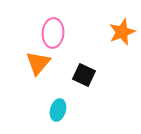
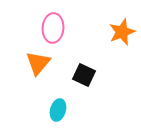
pink ellipse: moved 5 px up
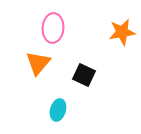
orange star: rotated 12 degrees clockwise
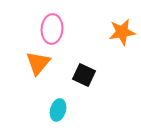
pink ellipse: moved 1 px left, 1 px down
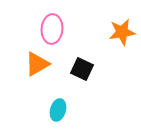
orange triangle: moved 1 px left, 1 px down; rotated 20 degrees clockwise
black square: moved 2 px left, 6 px up
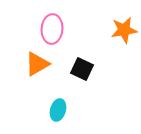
orange star: moved 2 px right, 2 px up
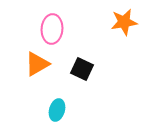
orange star: moved 8 px up
cyan ellipse: moved 1 px left
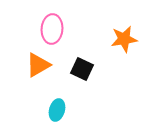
orange star: moved 17 px down
orange triangle: moved 1 px right, 1 px down
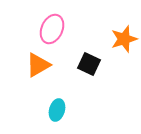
pink ellipse: rotated 20 degrees clockwise
orange star: rotated 8 degrees counterclockwise
black square: moved 7 px right, 5 px up
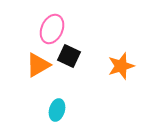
orange star: moved 3 px left, 27 px down
black square: moved 20 px left, 8 px up
